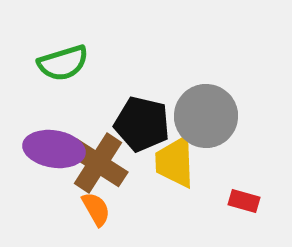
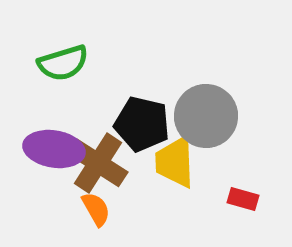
red rectangle: moved 1 px left, 2 px up
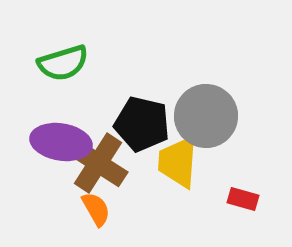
purple ellipse: moved 7 px right, 7 px up
yellow trapezoid: moved 3 px right; rotated 6 degrees clockwise
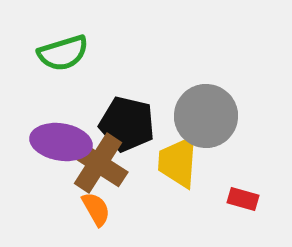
green semicircle: moved 10 px up
black pentagon: moved 15 px left
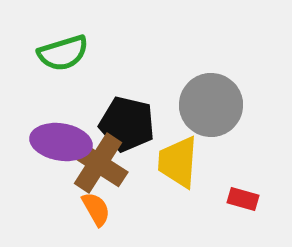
gray circle: moved 5 px right, 11 px up
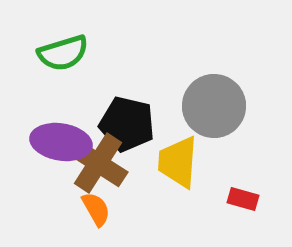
gray circle: moved 3 px right, 1 px down
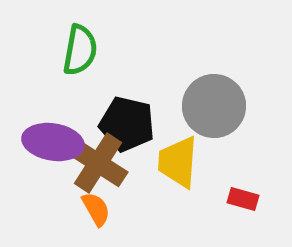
green semicircle: moved 17 px right, 3 px up; rotated 63 degrees counterclockwise
purple ellipse: moved 8 px left
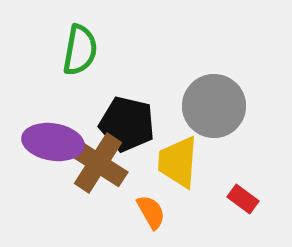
red rectangle: rotated 20 degrees clockwise
orange semicircle: moved 55 px right, 3 px down
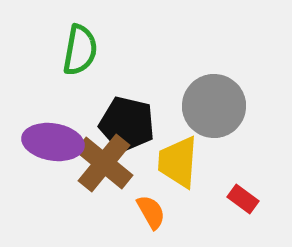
brown cross: moved 6 px right; rotated 6 degrees clockwise
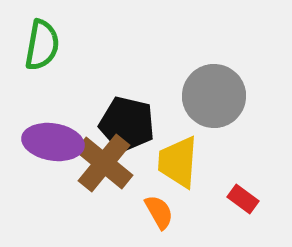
green semicircle: moved 38 px left, 5 px up
gray circle: moved 10 px up
orange semicircle: moved 8 px right
